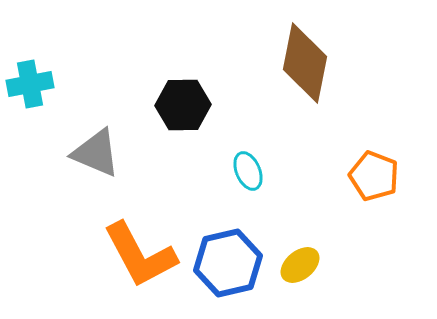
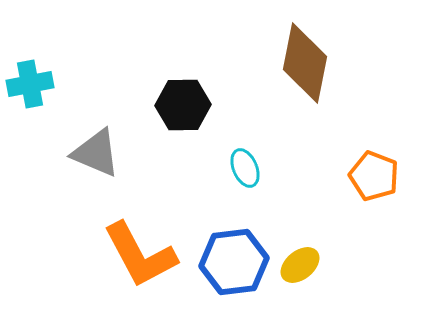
cyan ellipse: moved 3 px left, 3 px up
blue hexagon: moved 6 px right, 1 px up; rotated 6 degrees clockwise
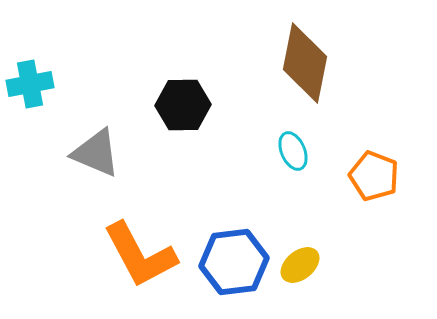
cyan ellipse: moved 48 px right, 17 px up
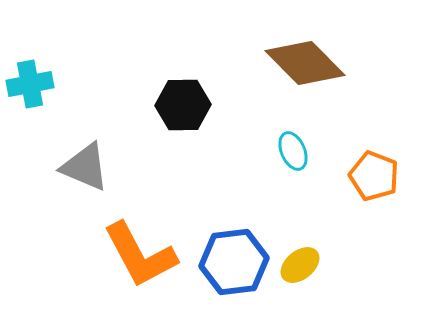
brown diamond: rotated 56 degrees counterclockwise
gray triangle: moved 11 px left, 14 px down
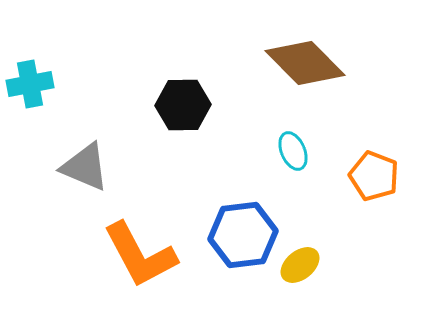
blue hexagon: moved 9 px right, 27 px up
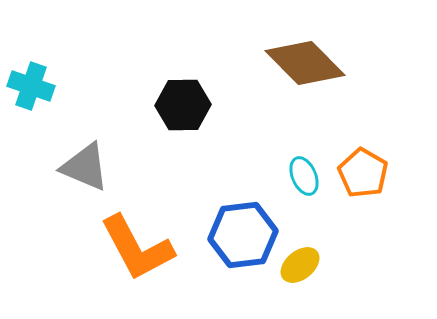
cyan cross: moved 1 px right, 2 px down; rotated 30 degrees clockwise
cyan ellipse: moved 11 px right, 25 px down
orange pentagon: moved 11 px left, 3 px up; rotated 9 degrees clockwise
orange L-shape: moved 3 px left, 7 px up
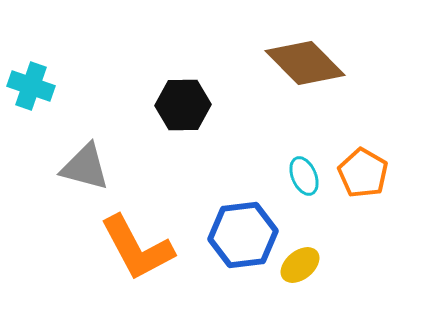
gray triangle: rotated 8 degrees counterclockwise
